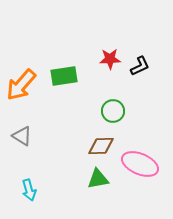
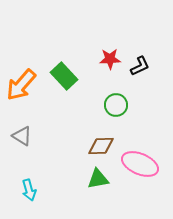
green rectangle: rotated 56 degrees clockwise
green circle: moved 3 px right, 6 px up
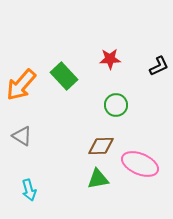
black L-shape: moved 19 px right
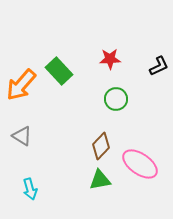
green rectangle: moved 5 px left, 5 px up
green circle: moved 6 px up
brown diamond: rotated 44 degrees counterclockwise
pink ellipse: rotated 12 degrees clockwise
green triangle: moved 2 px right, 1 px down
cyan arrow: moved 1 px right, 1 px up
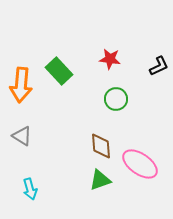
red star: rotated 10 degrees clockwise
orange arrow: rotated 36 degrees counterclockwise
brown diamond: rotated 48 degrees counterclockwise
green triangle: rotated 10 degrees counterclockwise
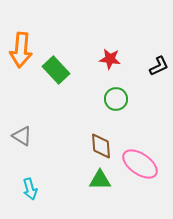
green rectangle: moved 3 px left, 1 px up
orange arrow: moved 35 px up
green triangle: rotated 20 degrees clockwise
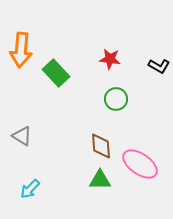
black L-shape: rotated 55 degrees clockwise
green rectangle: moved 3 px down
cyan arrow: rotated 60 degrees clockwise
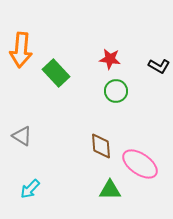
green circle: moved 8 px up
green triangle: moved 10 px right, 10 px down
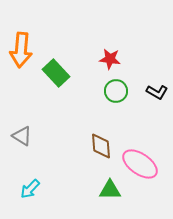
black L-shape: moved 2 px left, 26 px down
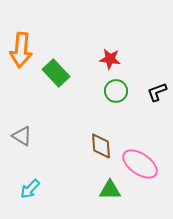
black L-shape: rotated 130 degrees clockwise
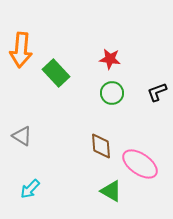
green circle: moved 4 px left, 2 px down
green triangle: moved 1 px right, 1 px down; rotated 30 degrees clockwise
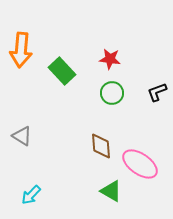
green rectangle: moved 6 px right, 2 px up
cyan arrow: moved 1 px right, 6 px down
